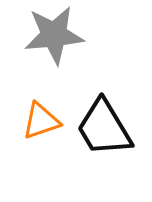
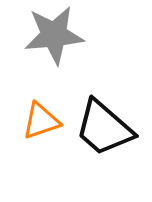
black trapezoid: rotated 18 degrees counterclockwise
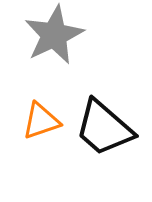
gray star: rotated 20 degrees counterclockwise
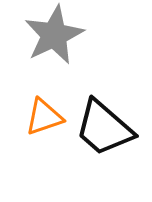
orange triangle: moved 3 px right, 4 px up
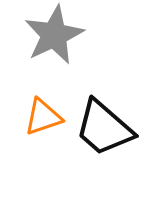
orange triangle: moved 1 px left
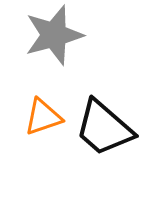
gray star: rotated 10 degrees clockwise
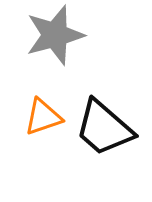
gray star: moved 1 px right
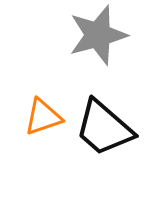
gray star: moved 43 px right
